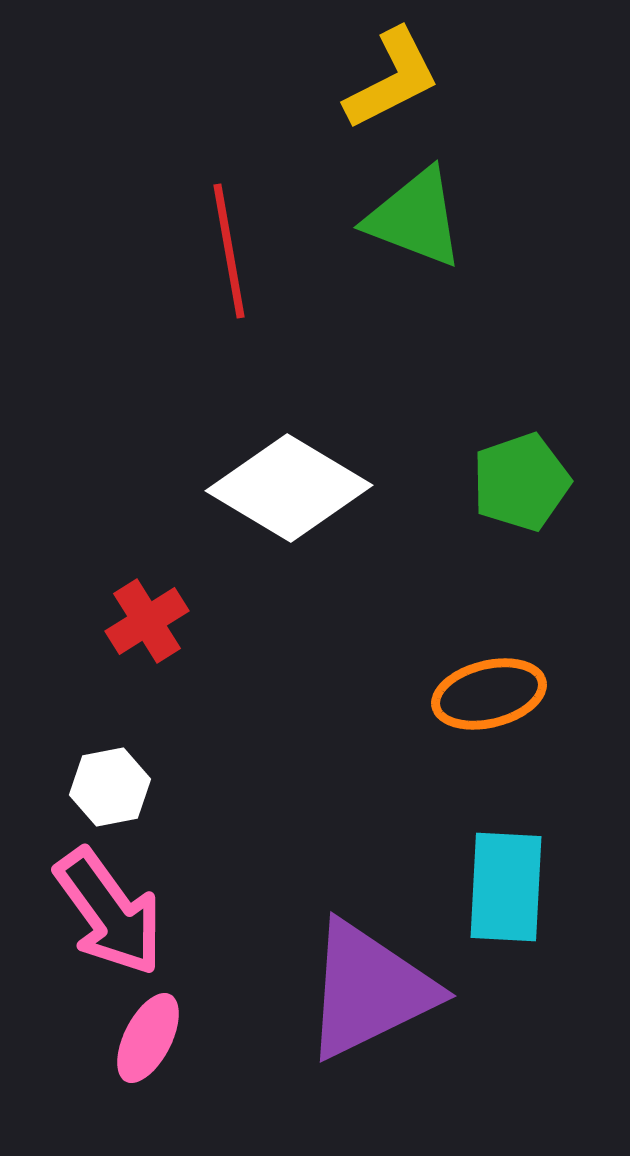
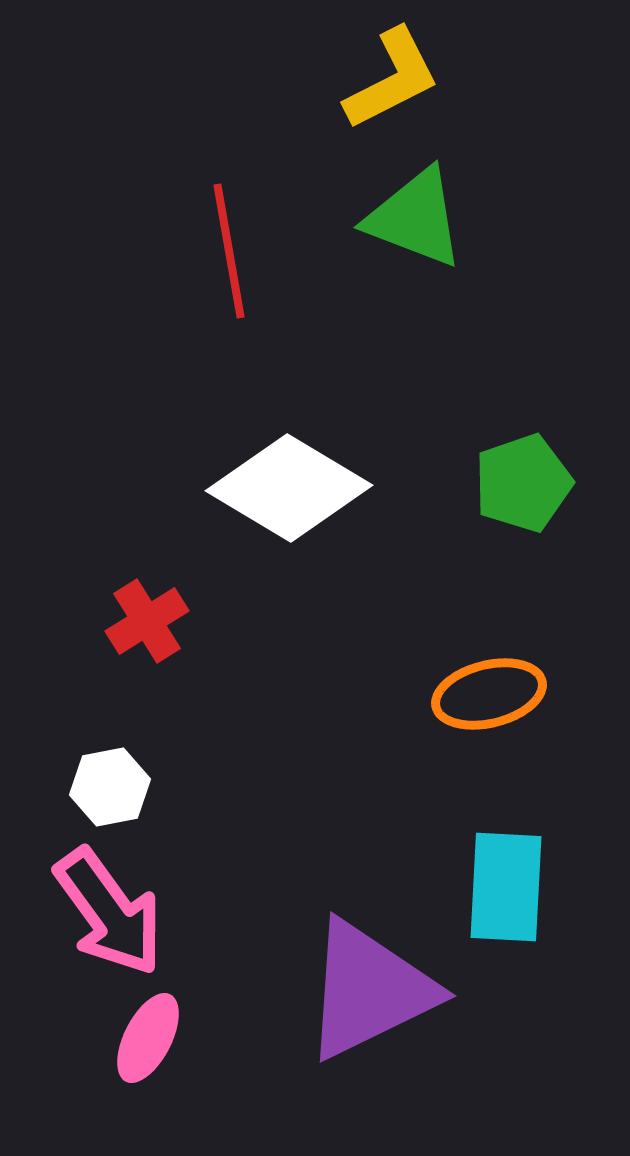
green pentagon: moved 2 px right, 1 px down
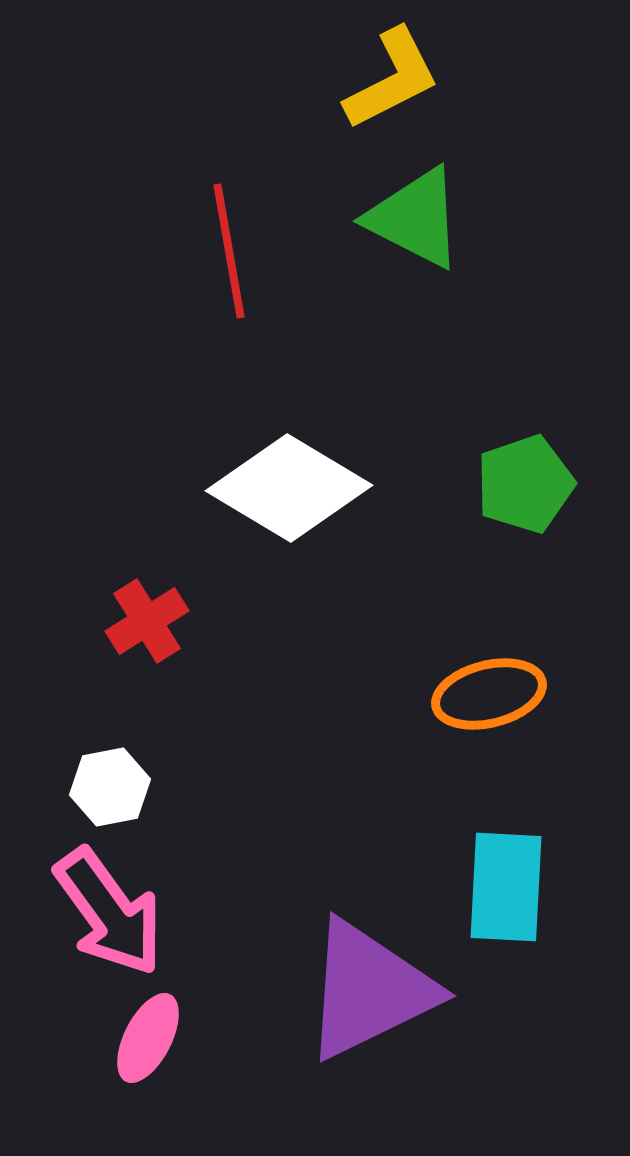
green triangle: rotated 6 degrees clockwise
green pentagon: moved 2 px right, 1 px down
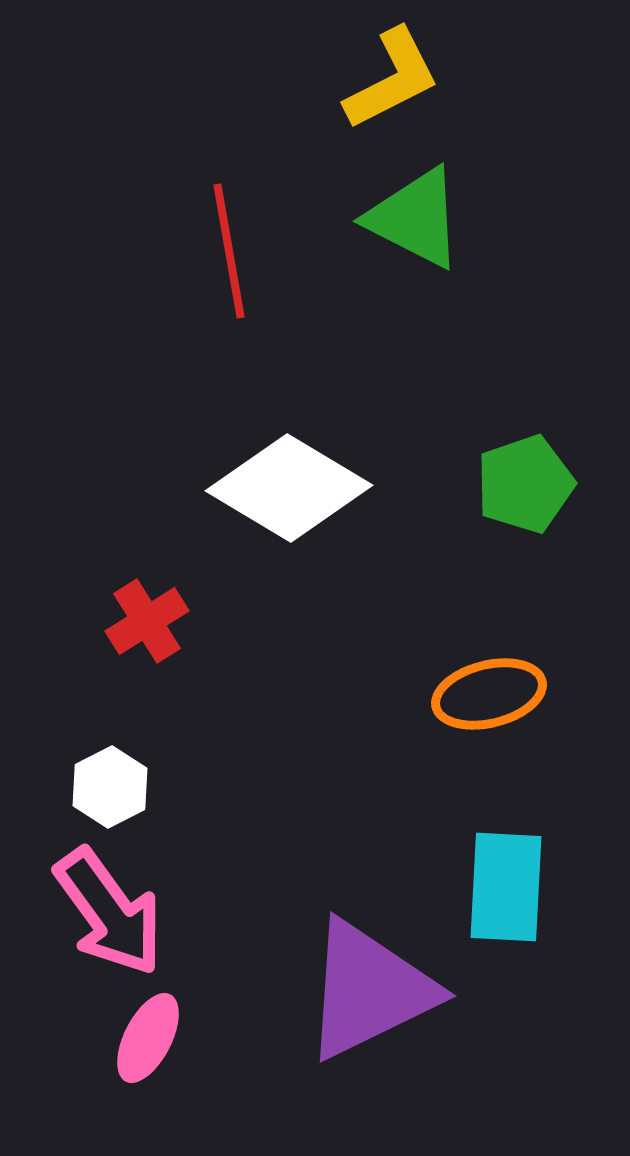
white hexagon: rotated 16 degrees counterclockwise
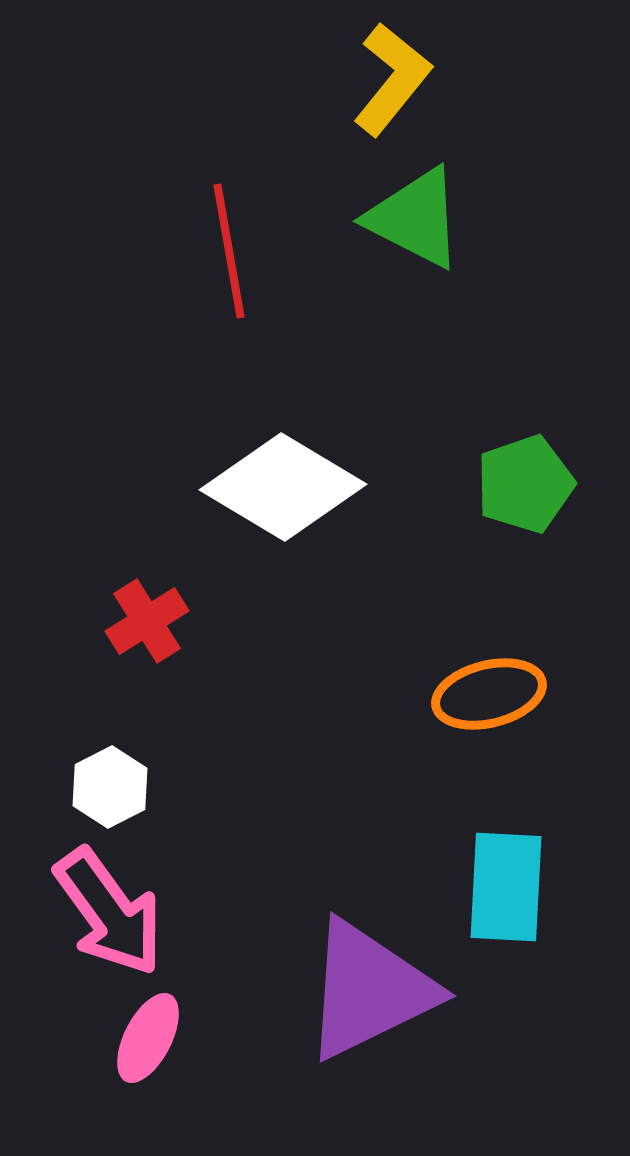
yellow L-shape: rotated 24 degrees counterclockwise
white diamond: moved 6 px left, 1 px up
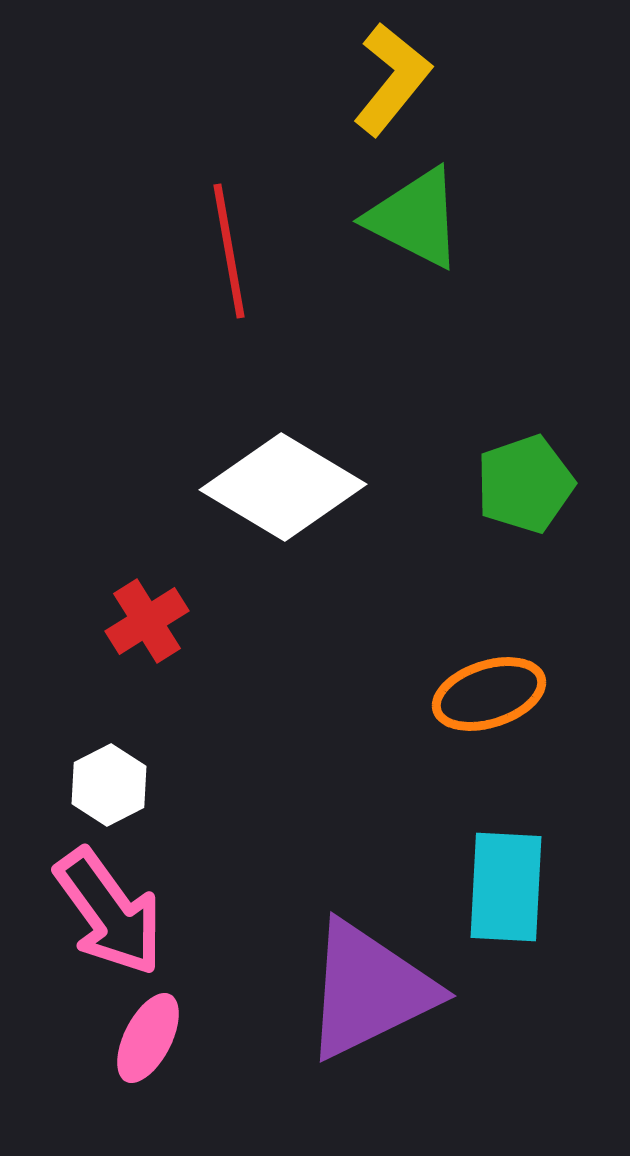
orange ellipse: rotated 4 degrees counterclockwise
white hexagon: moved 1 px left, 2 px up
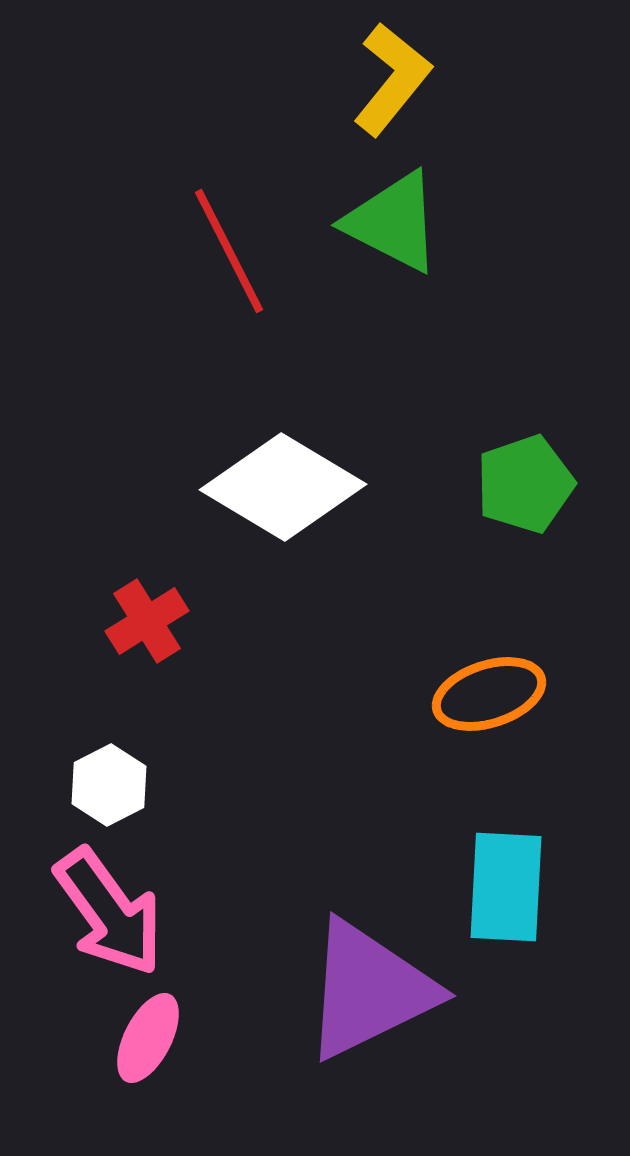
green triangle: moved 22 px left, 4 px down
red line: rotated 17 degrees counterclockwise
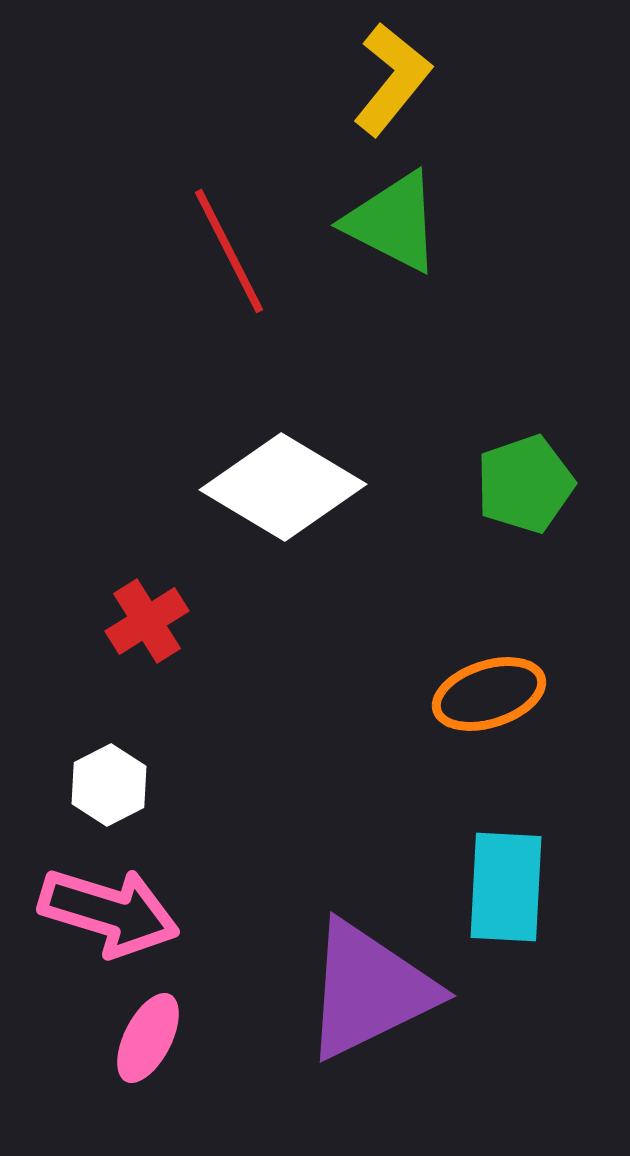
pink arrow: rotated 37 degrees counterclockwise
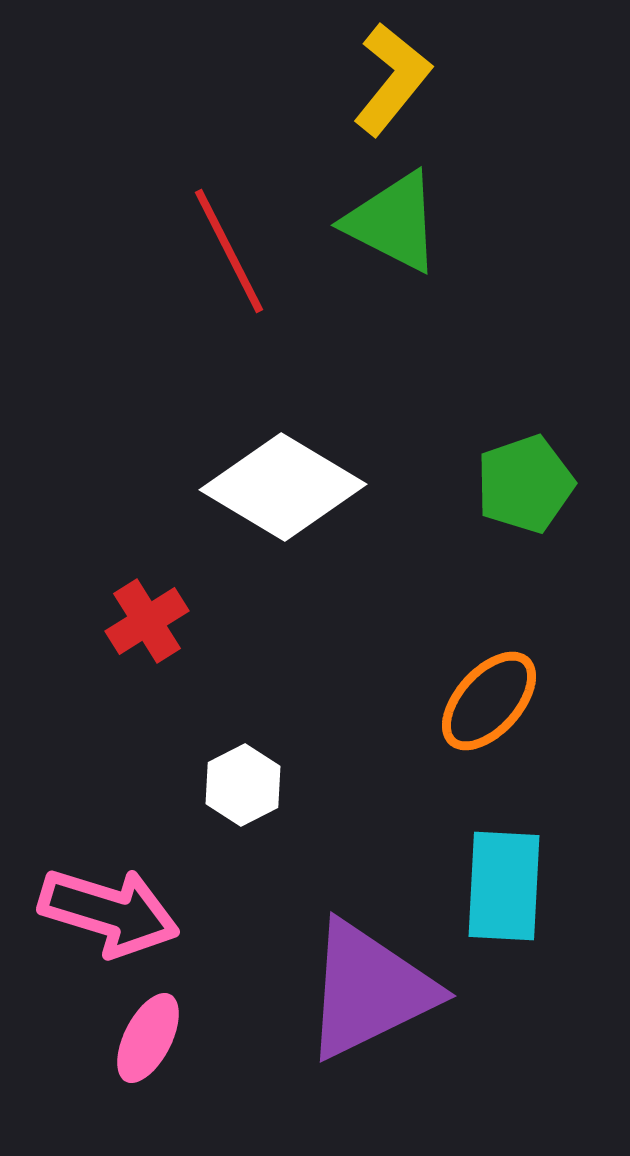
orange ellipse: moved 7 px down; rotated 30 degrees counterclockwise
white hexagon: moved 134 px right
cyan rectangle: moved 2 px left, 1 px up
